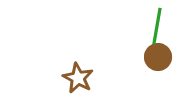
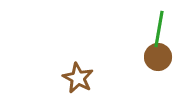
green line: moved 2 px right, 3 px down
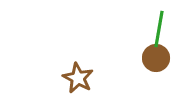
brown circle: moved 2 px left, 1 px down
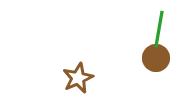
brown star: rotated 20 degrees clockwise
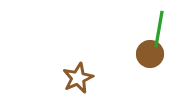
brown circle: moved 6 px left, 4 px up
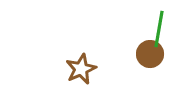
brown star: moved 3 px right, 9 px up
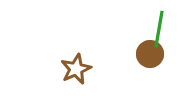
brown star: moved 5 px left
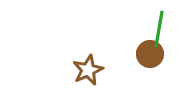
brown star: moved 12 px right, 1 px down
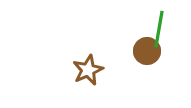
brown circle: moved 3 px left, 3 px up
